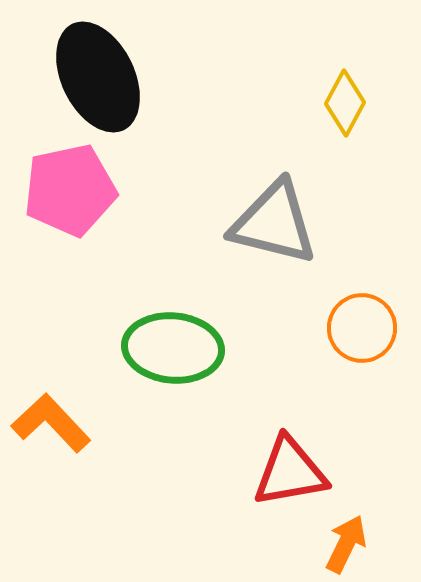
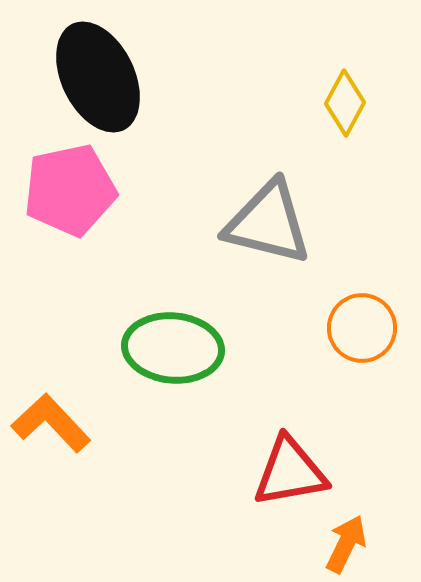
gray triangle: moved 6 px left
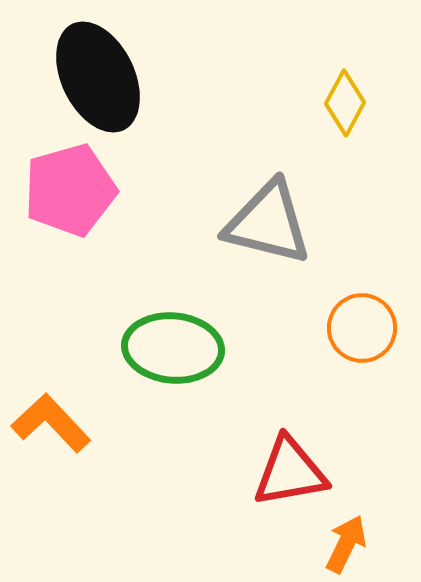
pink pentagon: rotated 4 degrees counterclockwise
